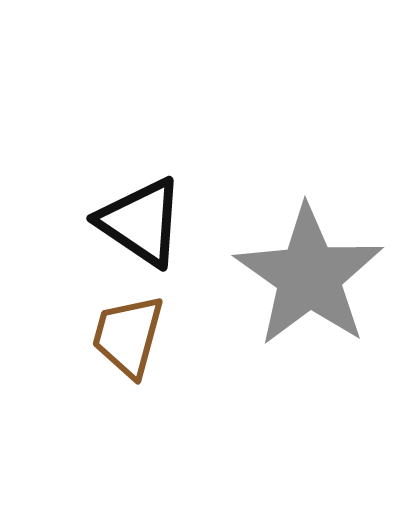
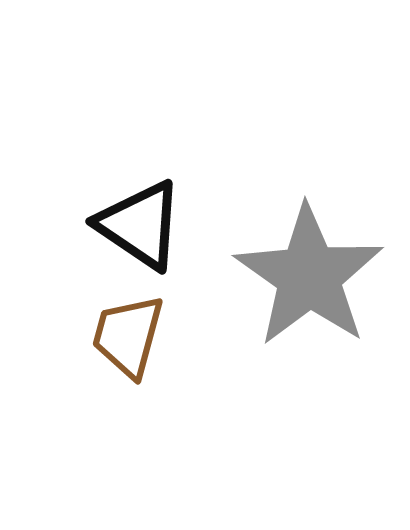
black triangle: moved 1 px left, 3 px down
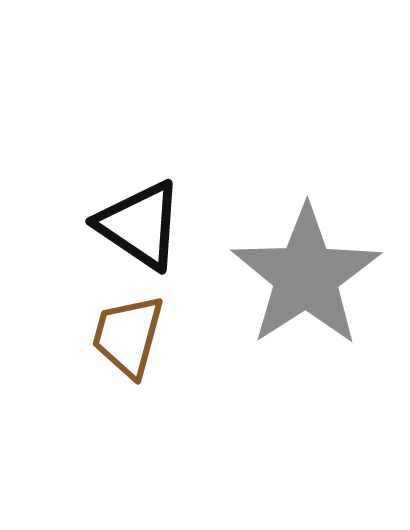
gray star: moved 3 px left; rotated 4 degrees clockwise
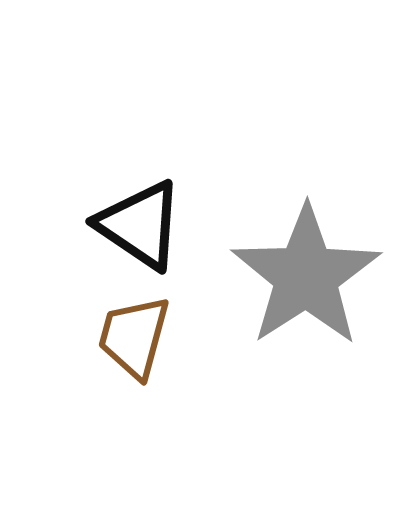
brown trapezoid: moved 6 px right, 1 px down
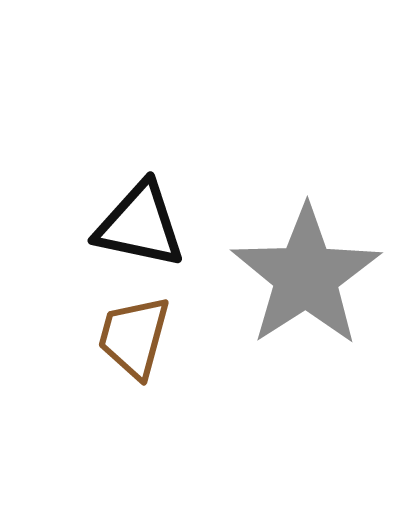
black triangle: rotated 22 degrees counterclockwise
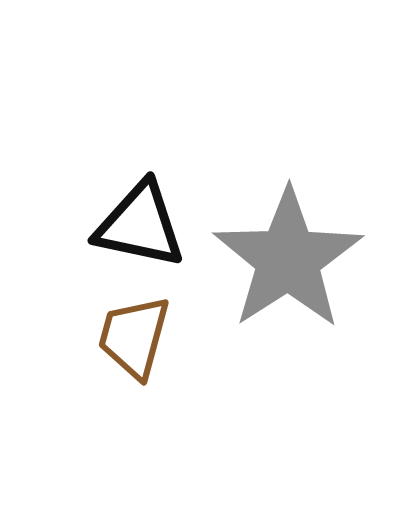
gray star: moved 18 px left, 17 px up
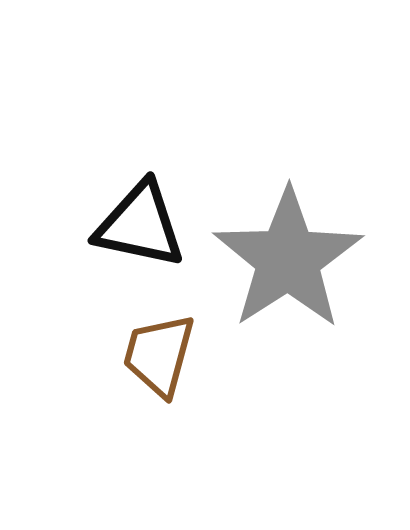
brown trapezoid: moved 25 px right, 18 px down
